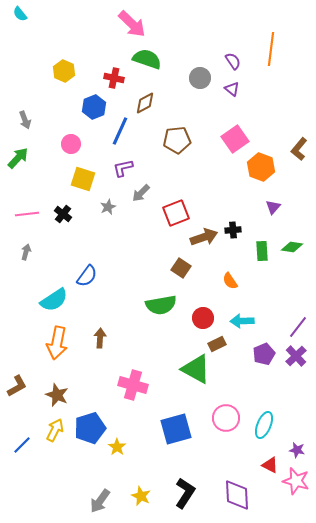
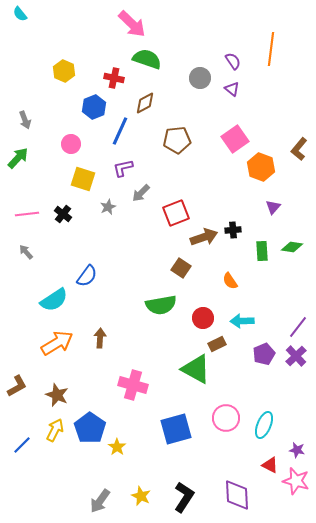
gray arrow at (26, 252): rotated 56 degrees counterclockwise
orange arrow at (57, 343): rotated 132 degrees counterclockwise
blue pentagon at (90, 428): rotated 20 degrees counterclockwise
black L-shape at (185, 493): moved 1 px left, 4 px down
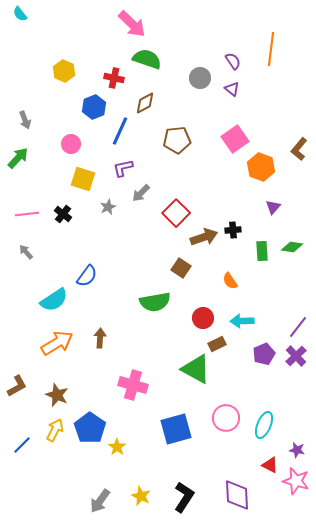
red square at (176, 213): rotated 24 degrees counterclockwise
green semicircle at (161, 305): moved 6 px left, 3 px up
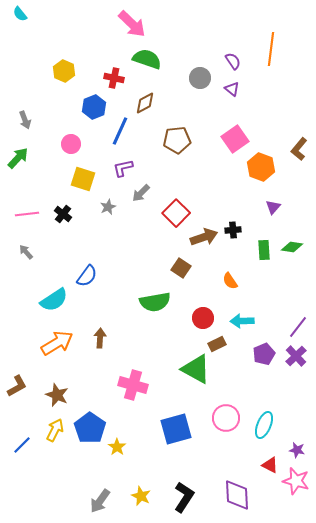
green rectangle at (262, 251): moved 2 px right, 1 px up
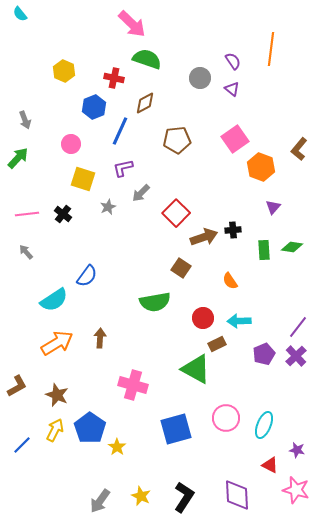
cyan arrow at (242, 321): moved 3 px left
pink star at (296, 481): moved 9 px down
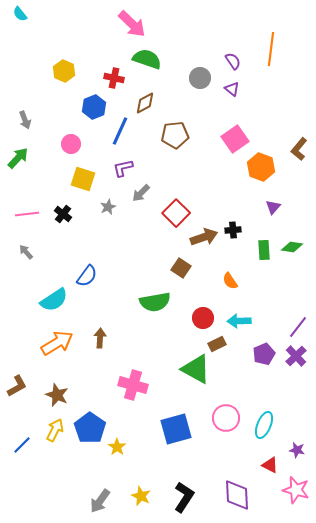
brown pentagon at (177, 140): moved 2 px left, 5 px up
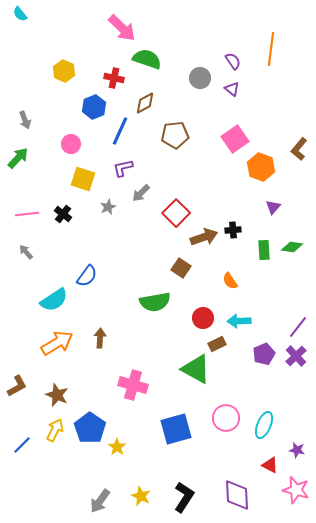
pink arrow at (132, 24): moved 10 px left, 4 px down
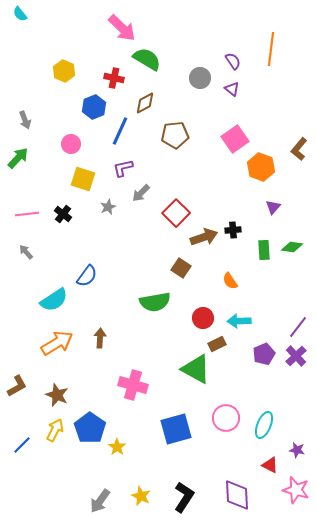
green semicircle at (147, 59): rotated 12 degrees clockwise
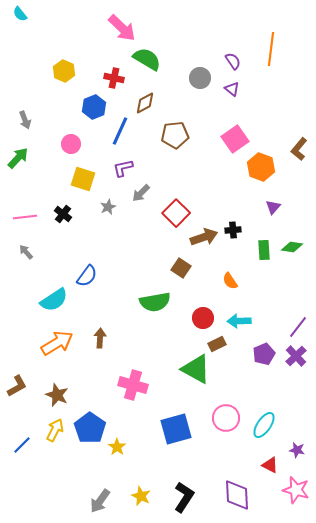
pink line at (27, 214): moved 2 px left, 3 px down
cyan ellipse at (264, 425): rotated 12 degrees clockwise
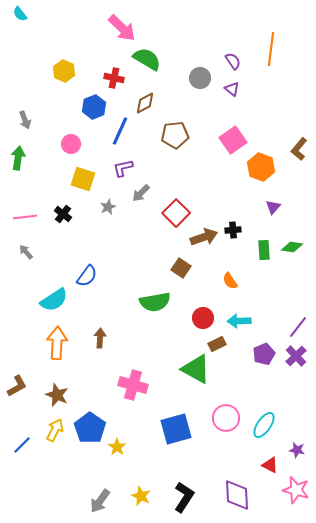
pink square at (235, 139): moved 2 px left, 1 px down
green arrow at (18, 158): rotated 35 degrees counterclockwise
orange arrow at (57, 343): rotated 56 degrees counterclockwise
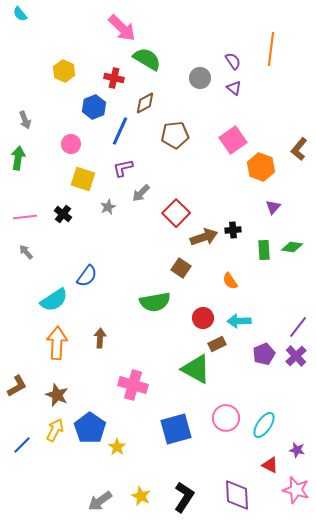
purple triangle at (232, 89): moved 2 px right, 1 px up
gray arrow at (100, 501): rotated 20 degrees clockwise
